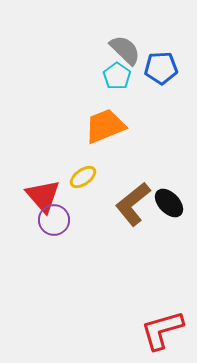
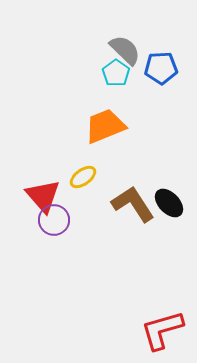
cyan pentagon: moved 1 px left, 3 px up
brown L-shape: rotated 96 degrees clockwise
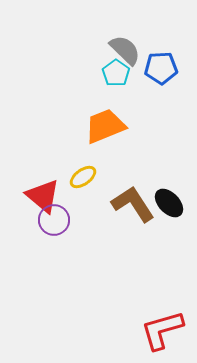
red triangle: rotated 9 degrees counterclockwise
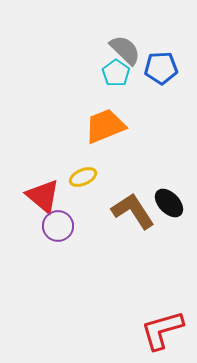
yellow ellipse: rotated 12 degrees clockwise
brown L-shape: moved 7 px down
purple circle: moved 4 px right, 6 px down
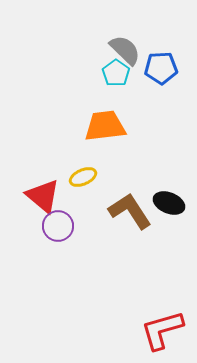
orange trapezoid: rotated 15 degrees clockwise
black ellipse: rotated 24 degrees counterclockwise
brown L-shape: moved 3 px left
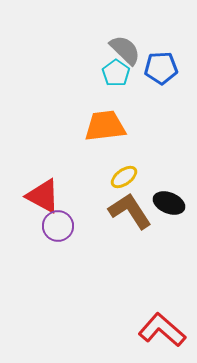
yellow ellipse: moved 41 px right; rotated 12 degrees counterclockwise
red triangle: rotated 12 degrees counterclockwise
red L-shape: rotated 57 degrees clockwise
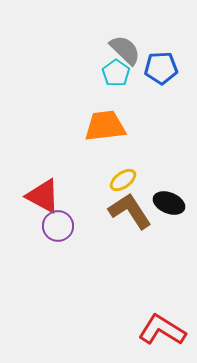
yellow ellipse: moved 1 px left, 3 px down
red L-shape: rotated 9 degrees counterclockwise
